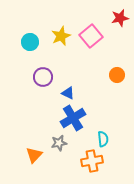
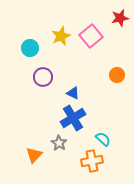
cyan circle: moved 6 px down
blue triangle: moved 5 px right
cyan semicircle: rotated 42 degrees counterclockwise
gray star: rotated 28 degrees counterclockwise
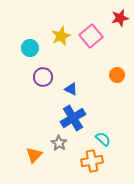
blue triangle: moved 2 px left, 4 px up
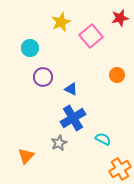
yellow star: moved 14 px up
cyan semicircle: rotated 14 degrees counterclockwise
gray star: rotated 14 degrees clockwise
orange triangle: moved 8 px left, 1 px down
orange cross: moved 28 px right, 8 px down; rotated 20 degrees counterclockwise
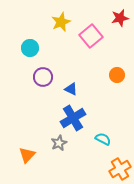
orange triangle: moved 1 px right, 1 px up
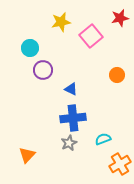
yellow star: rotated 12 degrees clockwise
purple circle: moved 7 px up
blue cross: rotated 25 degrees clockwise
cyan semicircle: rotated 49 degrees counterclockwise
gray star: moved 10 px right
orange cross: moved 5 px up
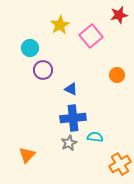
red star: moved 1 px left, 3 px up
yellow star: moved 1 px left, 3 px down; rotated 18 degrees counterclockwise
cyan semicircle: moved 8 px left, 2 px up; rotated 28 degrees clockwise
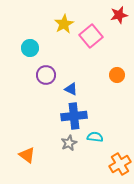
yellow star: moved 4 px right, 1 px up
purple circle: moved 3 px right, 5 px down
blue cross: moved 1 px right, 2 px up
orange triangle: rotated 36 degrees counterclockwise
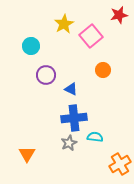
cyan circle: moved 1 px right, 2 px up
orange circle: moved 14 px left, 5 px up
blue cross: moved 2 px down
orange triangle: moved 1 px up; rotated 24 degrees clockwise
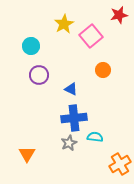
purple circle: moved 7 px left
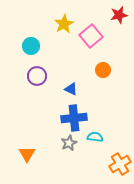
purple circle: moved 2 px left, 1 px down
